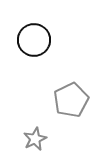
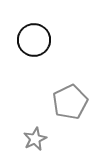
gray pentagon: moved 1 px left, 2 px down
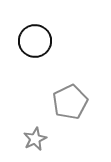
black circle: moved 1 px right, 1 px down
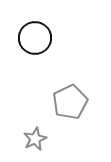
black circle: moved 3 px up
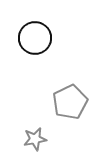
gray star: rotated 15 degrees clockwise
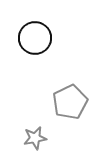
gray star: moved 1 px up
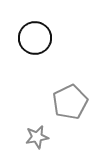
gray star: moved 2 px right, 1 px up
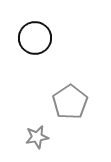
gray pentagon: rotated 8 degrees counterclockwise
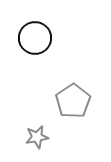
gray pentagon: moved 3 px right, 1 px up
